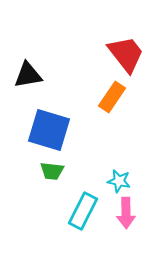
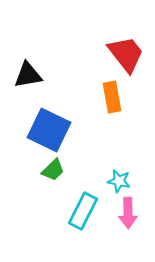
orange rectangle: rotated 44 degrees counterclockwise
blue square: rotated 9 degrees clockwise
green trapezoid: moved 1 px right, 1 px up; rotated 50 degrees counterclockwise
pink arrow: moved 2 px right
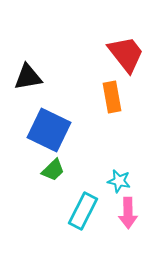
black triangle: moved 2 px down
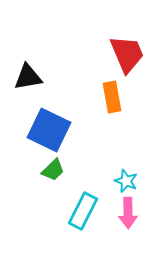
red trapezoid: moved 1 px right; rotated 15 degrees clockwise
cyan star: moved 7 px right; rotated 10 degrees clockwise
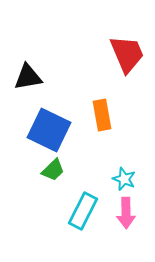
orange rectangle: moved 10 px left, 18 px down
cyan star: moved 2 px left, 2 px up
pink arrow: moved 2 px left
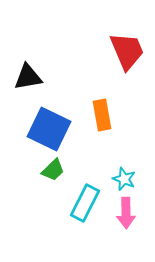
red trapezoid: moved 3 px up
blue square: moved 1 px up
cyan rectangle: moved 2 px right, 8 px up
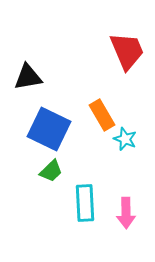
orange rectangle: rotated 20 degrees counterclockwise
green trapezoid: moved 2 px left, 1 px down
cyan star: moved 1 px right, 40 px up
cyan rectangle: rotated 30 degrees counterclockwise
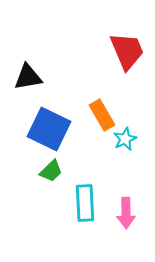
cyan star: rotated 25 degrees clockwise
